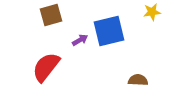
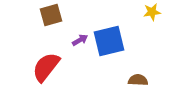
blue square: moved 10 px down
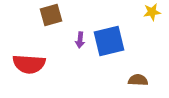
purple arrow: rotated 126 degrees clockwise
red semicircle: moved 17 px left, 3 px up; rotated 124 degrees counterclockwise
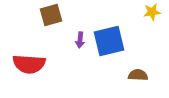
brown semicircle: moved 5 px up
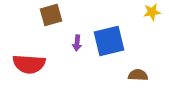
purple arrow: moved 3 px left, 3 px down
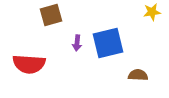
blue square: moved 1 px left, 2 px down
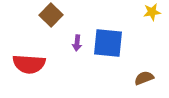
brown square: rotated 30 degrees counterclockwise
blue square: rotated 20 degrees clockwise
brown semicircle: moved 6 px right, 3 px down; rotated 24 degrees counterclockwise
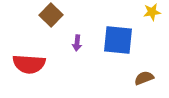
blue square: moved 10 px right, 3 px up
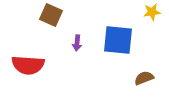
brown square: rotated 20 degrees counterclockwise
red semicircle: moved 1 px left, 1 px down
